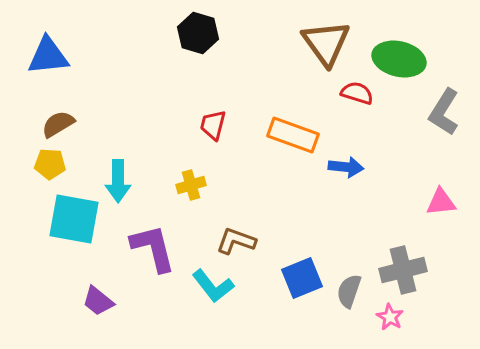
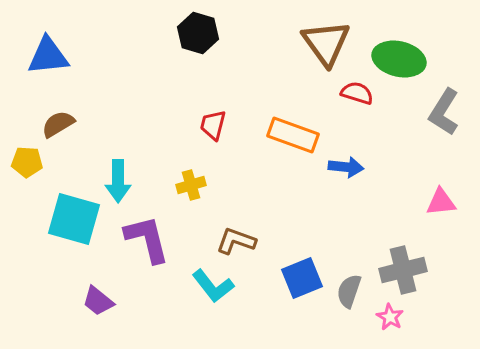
yellow pentagon: moved 23 px left, 2 px up
cyan square: rotated 6 degrees clockwise
purple L-shape: moved 6 px left, 9 px up
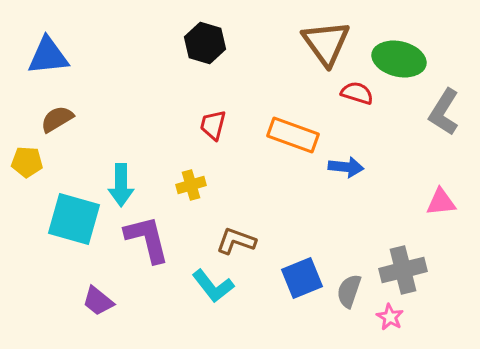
black hexagon: moved 7 px right, 10 px down
brown semicircle: moved 1 px left, 5 px up
cyan arrow: moved 3 px right, 4 px down
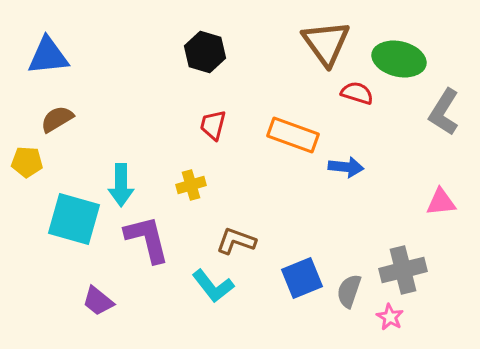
black hexagon: moved 9 px down
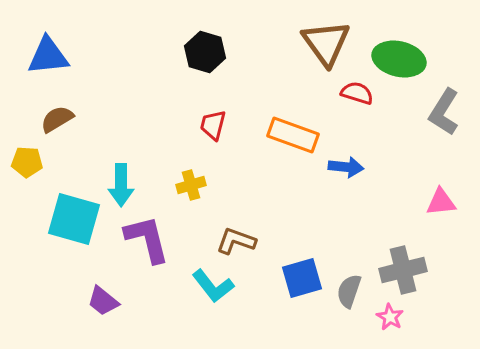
blue square: rotated 6 degrees clockwise
purple trapezoid: moved 5 px right
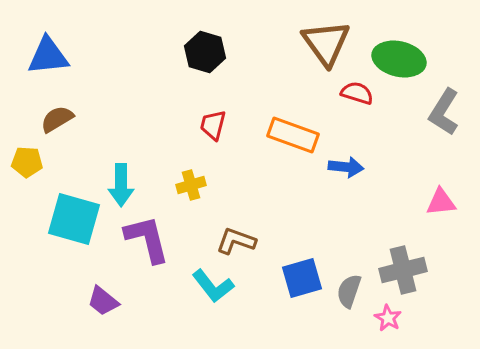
pink star: moved 2 px left, 1 px down
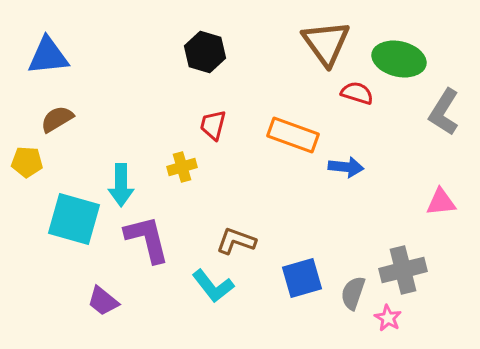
yellow cross: moved 9 px left, 18 px up
gray semicircle: moved 4 px right, 2 px down
